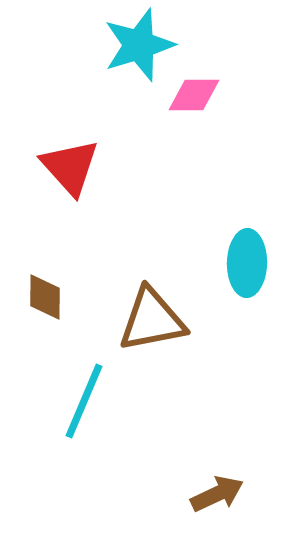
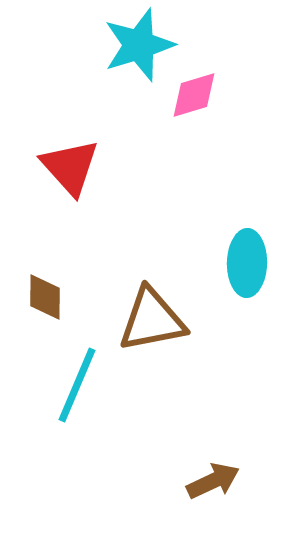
pink diamond: rotated 16 degrees counterclockwise
cyan line: moved 7 px left, 16 px up
brown arrow: moved 4 px left, 13 px up
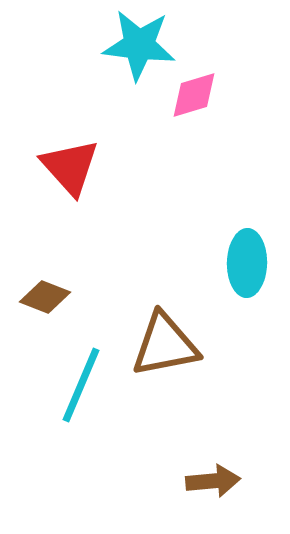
cyan star: rotated 24 degrees clockwise
brown diamond: rotated 69 degrees counterclockwise
brown triangle: moved 13 px right, 25 px down
cyan line: moved 4 px right
brown arrow: rotated 20 degrees clockwise
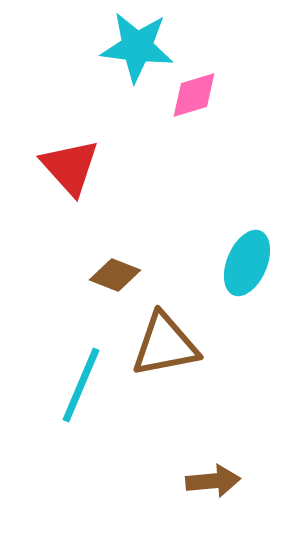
cyan star: moved 2 px left, 2 px down
cyan ellipse: rotated 22 degrees clockwise
brown diamond: moved 70 px right, 22 px up
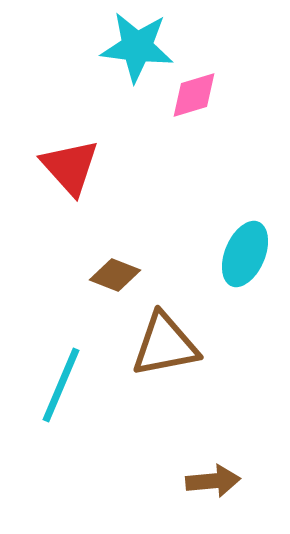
cyan ellipse: moved 2 px left, 9 px up
cyan line: moved 20 px left
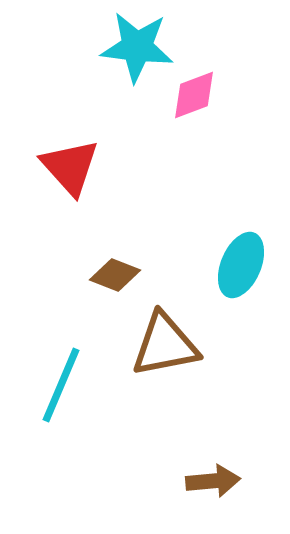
pink diamond: rotated 4 degrees counterclockwise
cyan ellipse: moved 4 px left, 11 px down
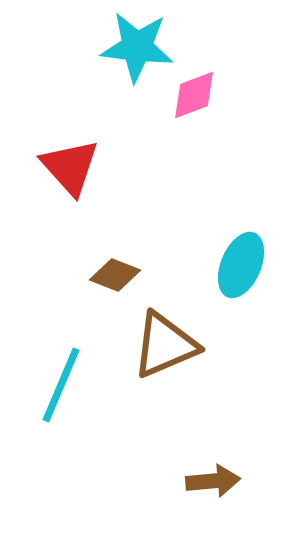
brown triangle: rotated 12 degrees counterclockwise
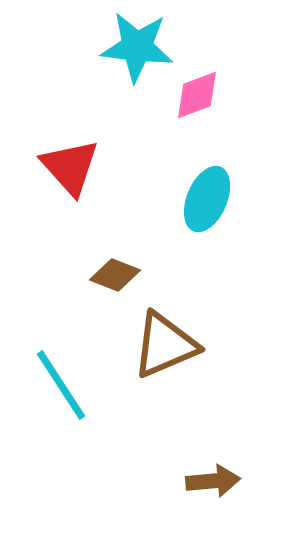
pink diamond: moved 3 px right
cyan ellipse: moved 34 px left, 66 px up
cyan line: rotated 56 degrees counterclockwise
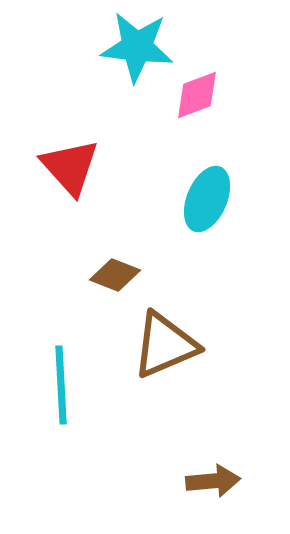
cyan line: rotated 30 degrees clockwise
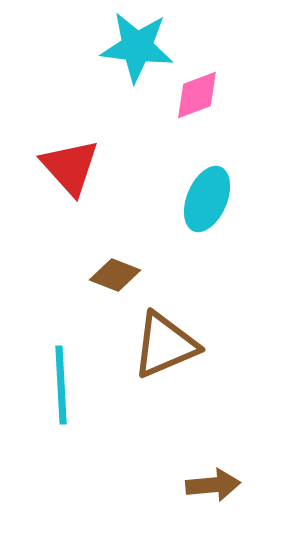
brown arrow: moved 4 px down
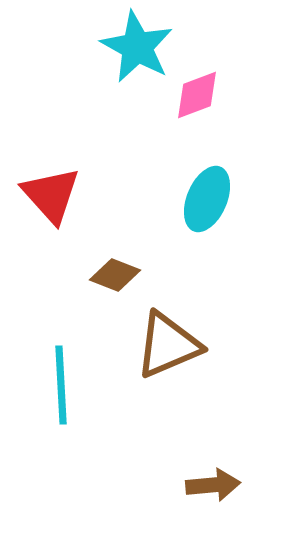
cyan star: rotated 22 degrees clockwise
red triangle: moved 19 px left, 28 px down
brown triangle: moved 3 px right
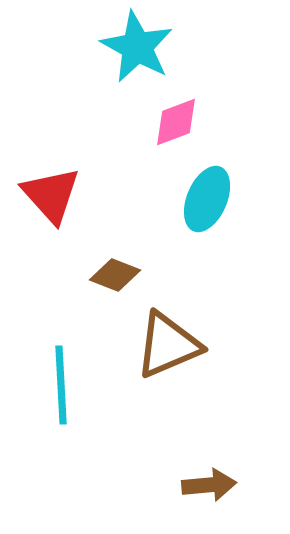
pink diamond: moved 21 px left, 27 px down
brown arrow: moved 4 px left
